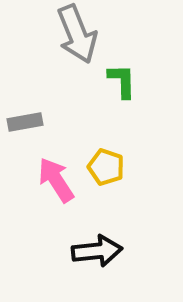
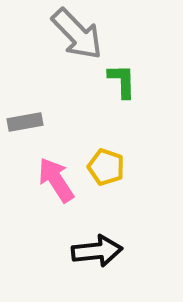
gray arrow: rotated 22 degrees counterclockwise
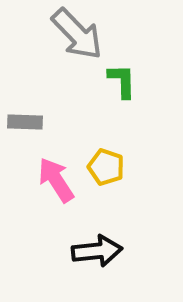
gray rectangle: rotated 12 degrees clockwise
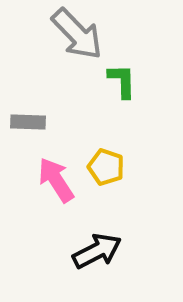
gray rectangle: moved 3 px right
black arrow: rotated 21 degrees counterclockwise
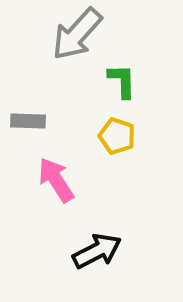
gray arrow: rotated 86 degrees clockwise
gray rectangle: moved 1 px up
yellow pentagon: moved 11 px right, 31 px up
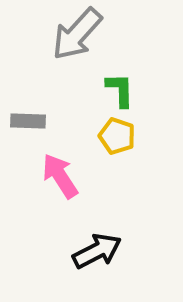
green L-shape: moved 2 px left, 9 px down
pink arrow: moved 4 px right, 4 px up
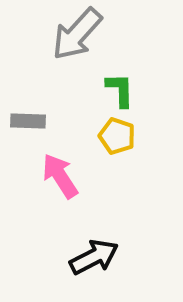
black arrow: moved 3 px left, 6 px down
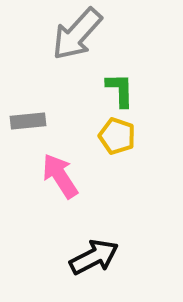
gray rectangle: rotated 8 degrees counterclockwise
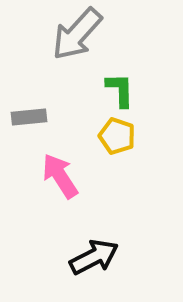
gray rectangle: moved 1 px right, 4 px up
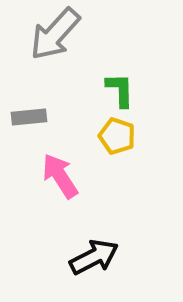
gray arrow: moved 22 px left
